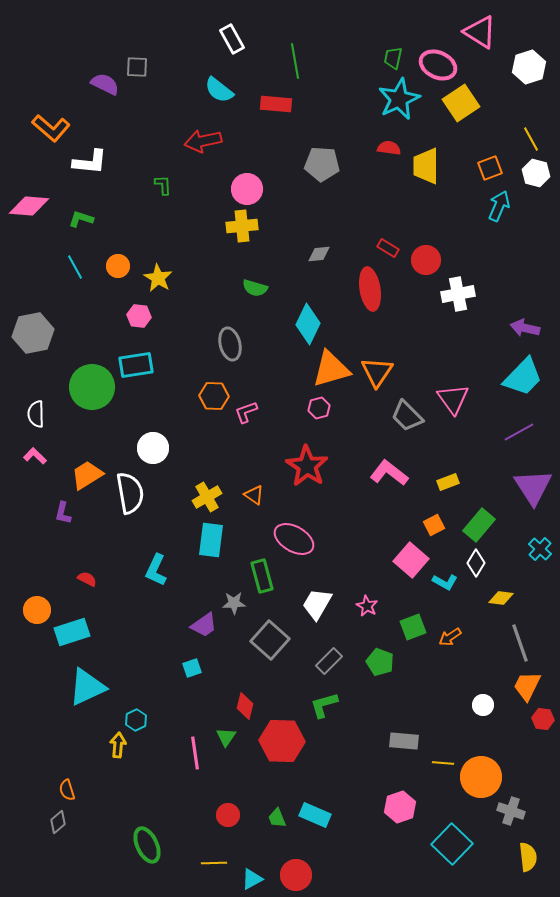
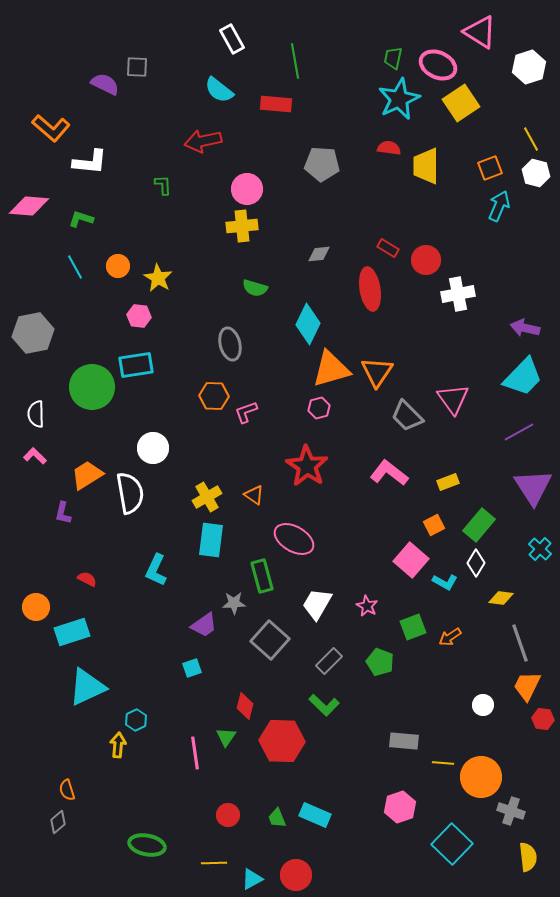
orange circle at (37, 610): moved 1 px left, 3 px up
green L-shape at (324, 705): rotated 120 degrees counterclockwise
green ellipse at (147, 845): rotated 54 degrees counterclockwise
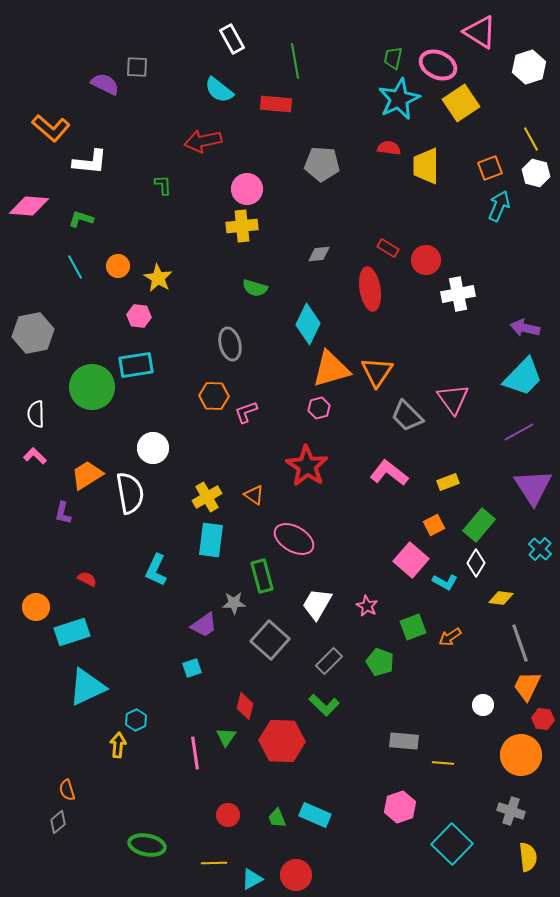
orange circle at (481, 777): moved 40 px right, 22 px up
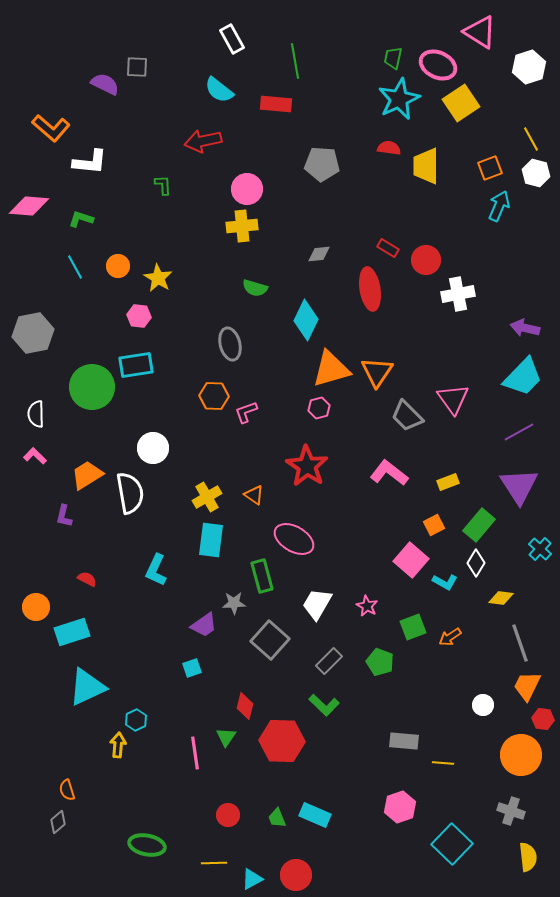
cyan diamond at (308, 324): moved 2 px left, 4 px up
purple triangle at (533, 487): moved 14 px left, 1 px up
purple L-shape at (63, 513): moved 1 px right, 3 px down
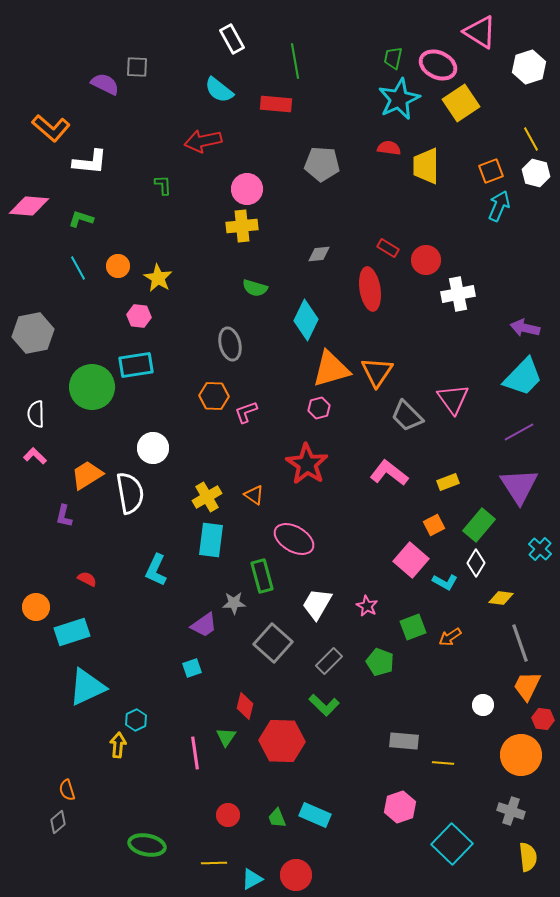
orange square at (490, 168): moved 1 px right, 3 px down
cyan line at (75, 267): moved 3 px right, 1 px down
red star at (307, 466): moved 2 px up
gray square at (270, 640): moved 3 px right, 3 px down
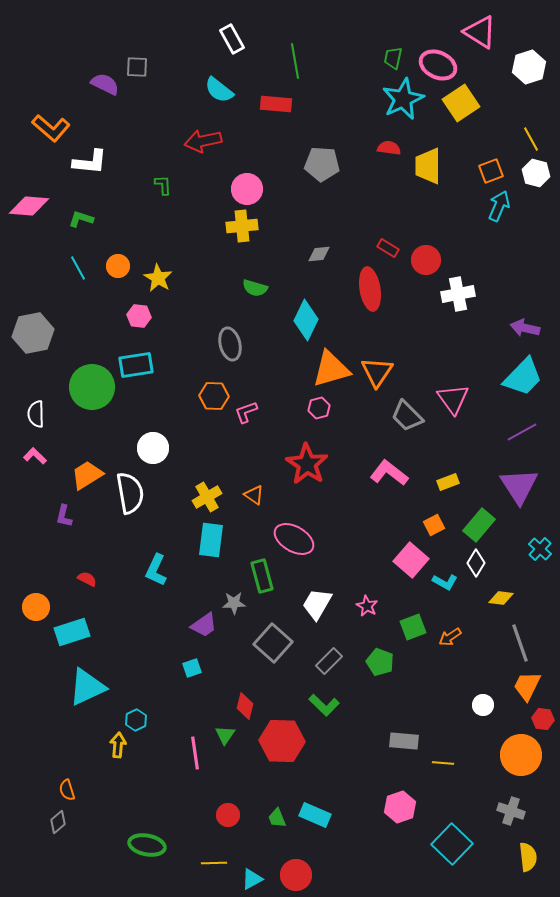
cyan star at (399, 99): moved 4 px right
yellow trapezoid at (426, 166): moved 2 px right
purple line at (519, 432): moved 3 px right
green triangle at (226, 737): moved 1 px left, 2 px up
